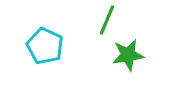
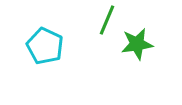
green star: moved 9 px right, 11 px up
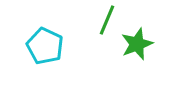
green star: rotated 12 degrees counterclockwise
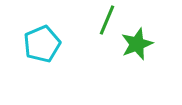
cyan pentagon: moved 3 px left, 2 px up; rotated 24 degrees clockwise
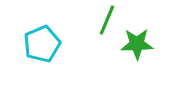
green star: rotated 20 degrees clockwise
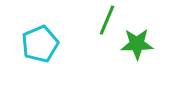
cyan pentagon: moved 2 px left
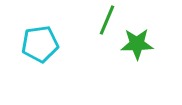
cyan pentagon: rotated 15 degrees clockwise
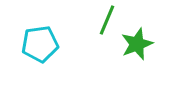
green star: rotated 20 degrees counterclockwise
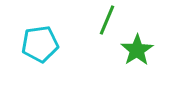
green star: moved 6 px down; rotated 12 degrees counterclockwise
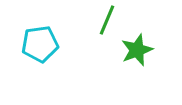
green star: rotated 12 degrees clockwise
